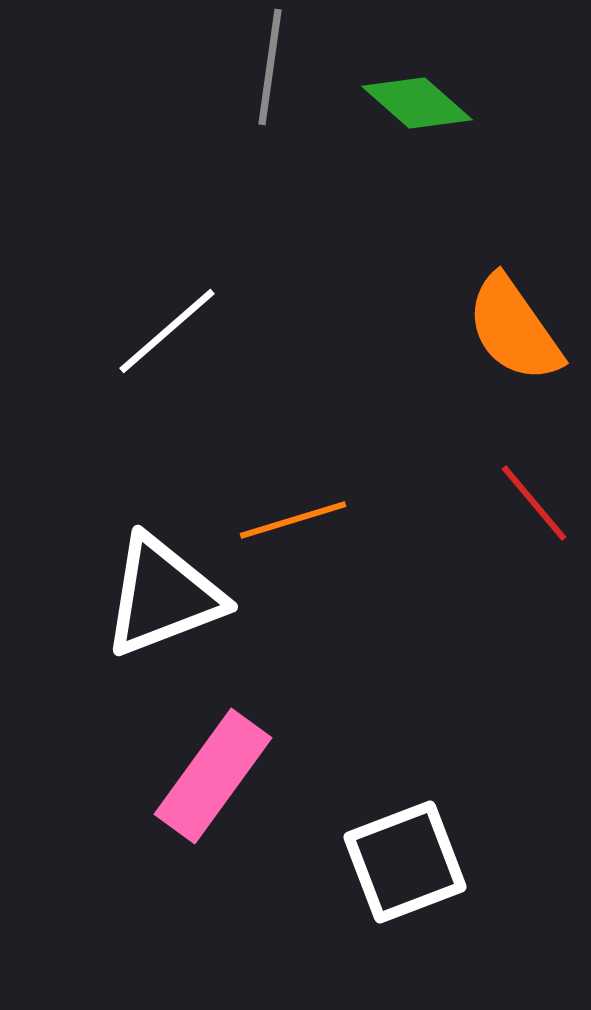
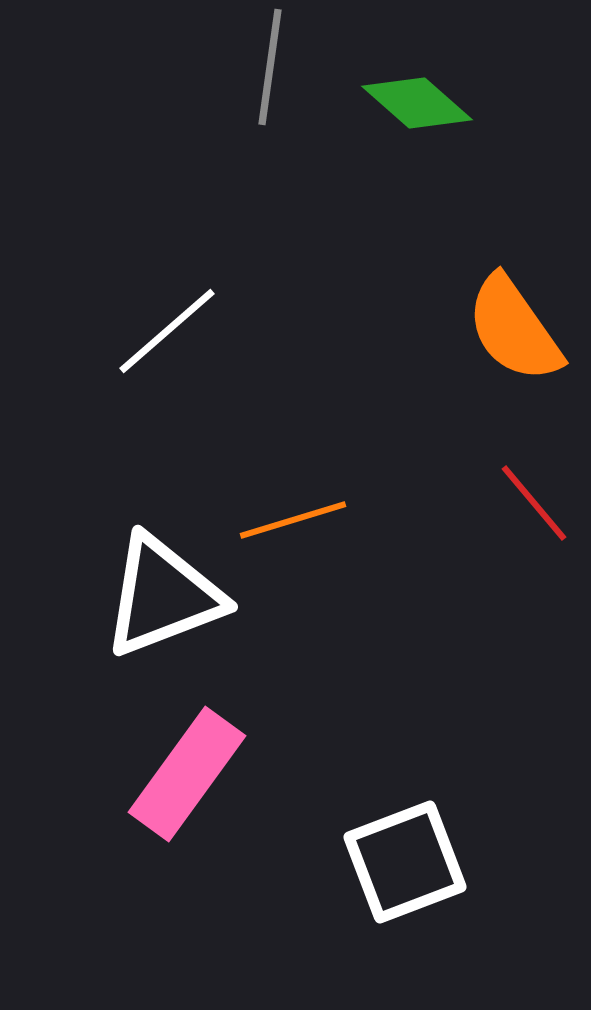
pink rectangle: moved 26 px left, 2 px up
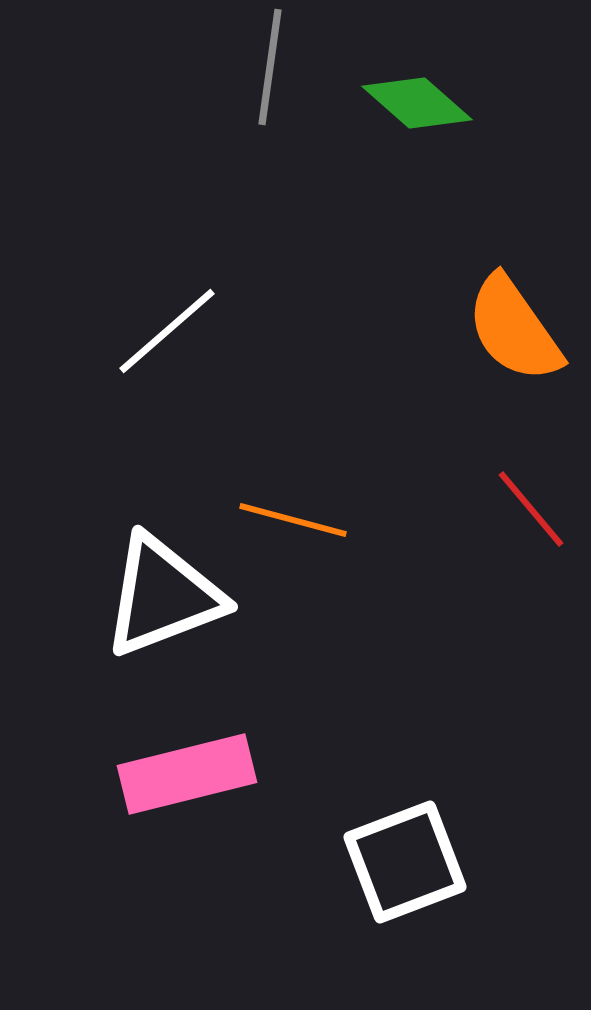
red line: moved 3 px left, 6 px down
orange line: rotated 32 degrees clockwise
pink rectangle: rotated 40 degrees clockwise
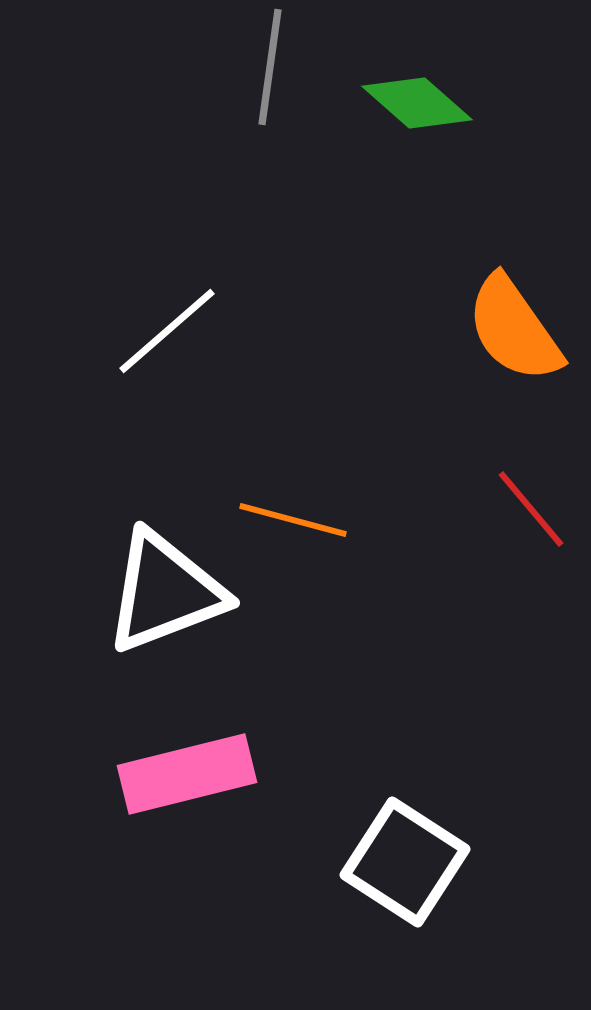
white triangle: moved 2 px right, 4 px up
white square: rotated 36 degrees counterclockwise
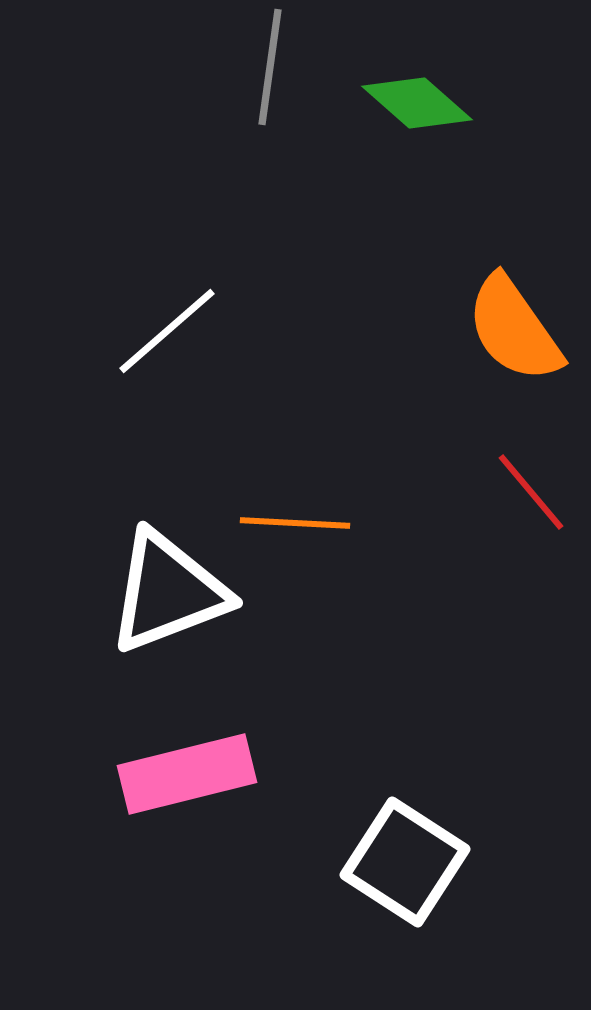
red line: moved 17 px up
orange line: moved 2 px right, 3 px down; rotated 12 degrees counterclockwise
white triangle: moved 3 px right
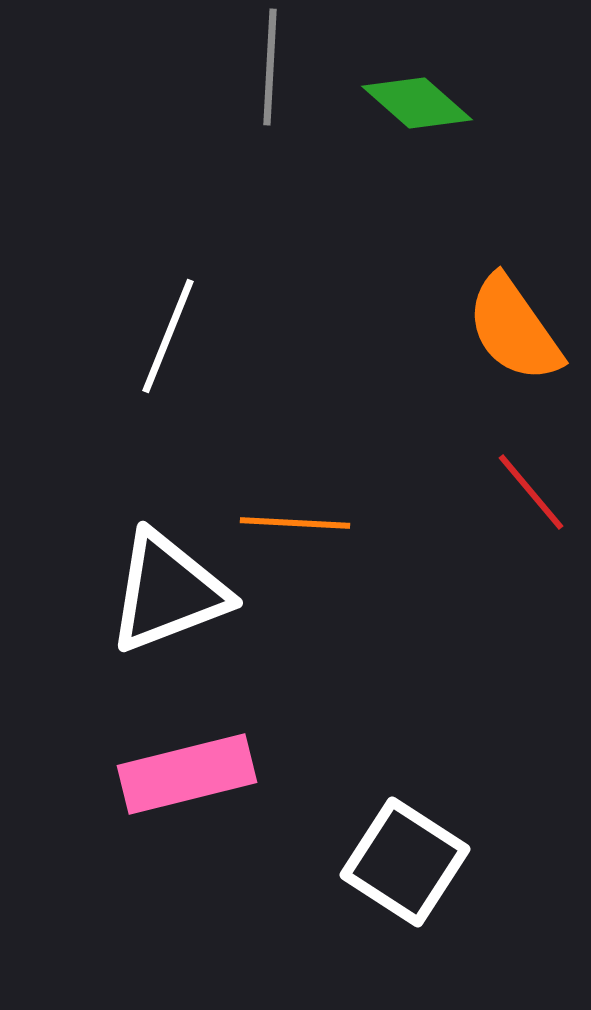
gray line: rotated 5 degrees counterclockwise
white line: moved 1 px right, 5 px down; rotated 27 degrees counterclockwise
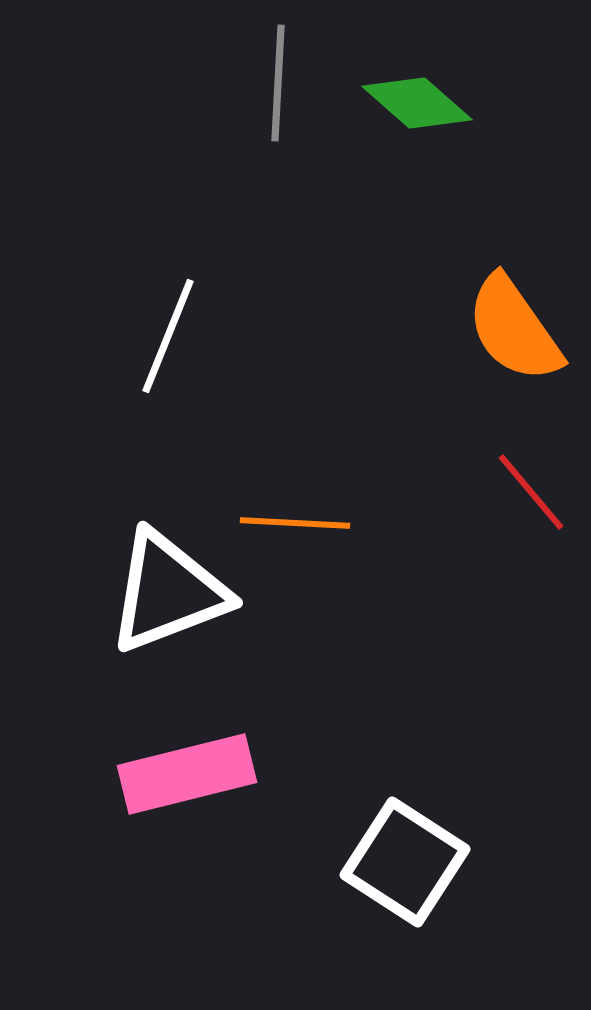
gray line: moved 8 px right, 16 px down
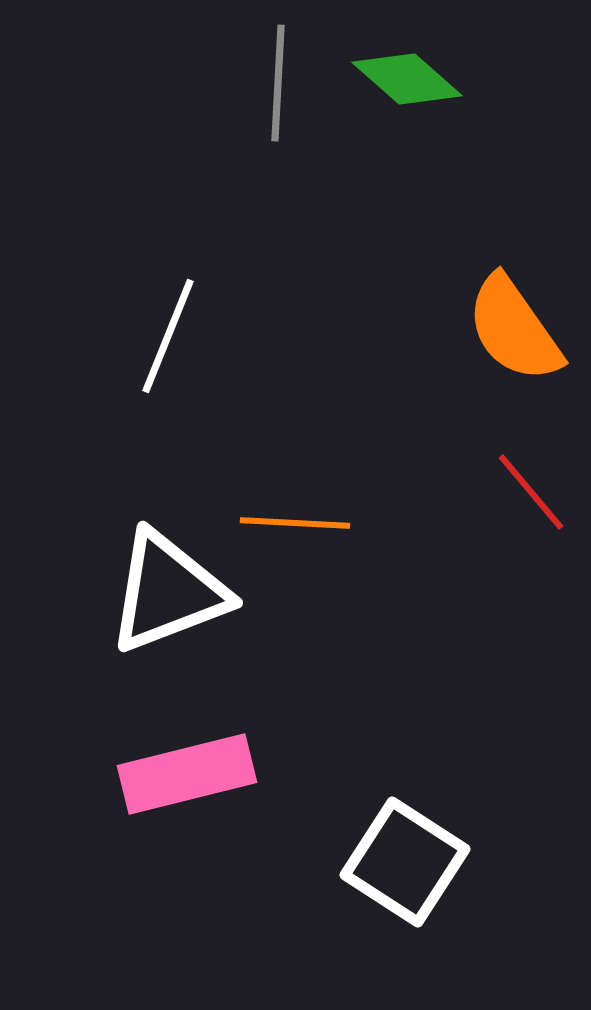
green diamond: moved 10 px left, 24 px up
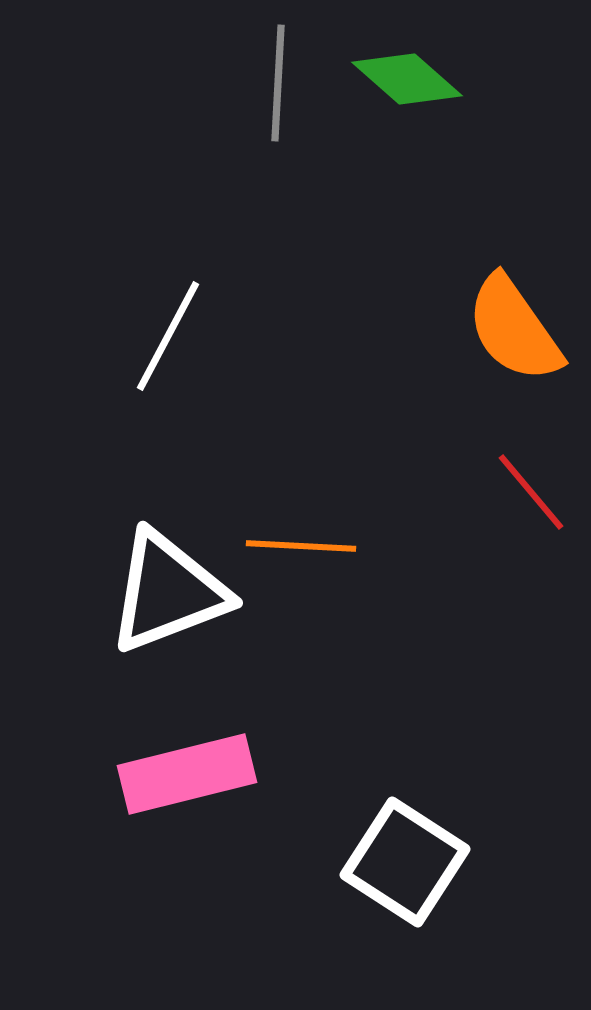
white line: rotated 6 degrees clockwise
orange line: moved 6 px right, 23 px down
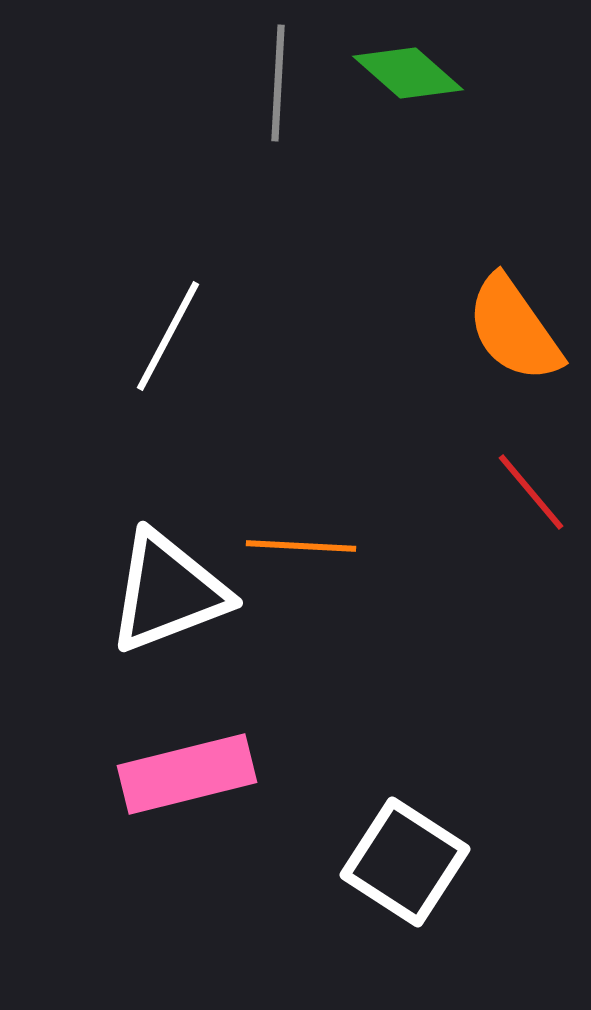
green diamond: moved 1 px right, 6 px up
